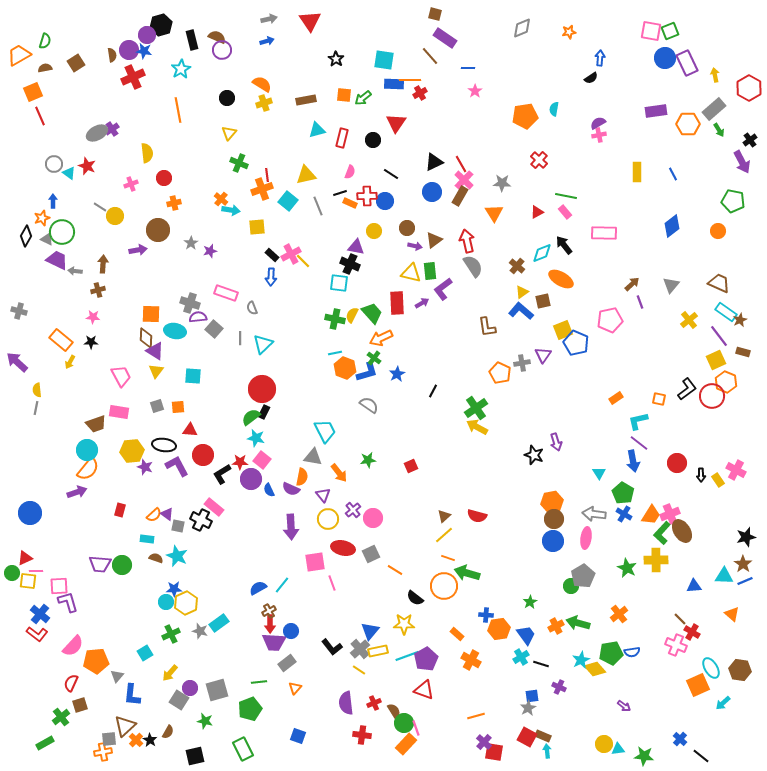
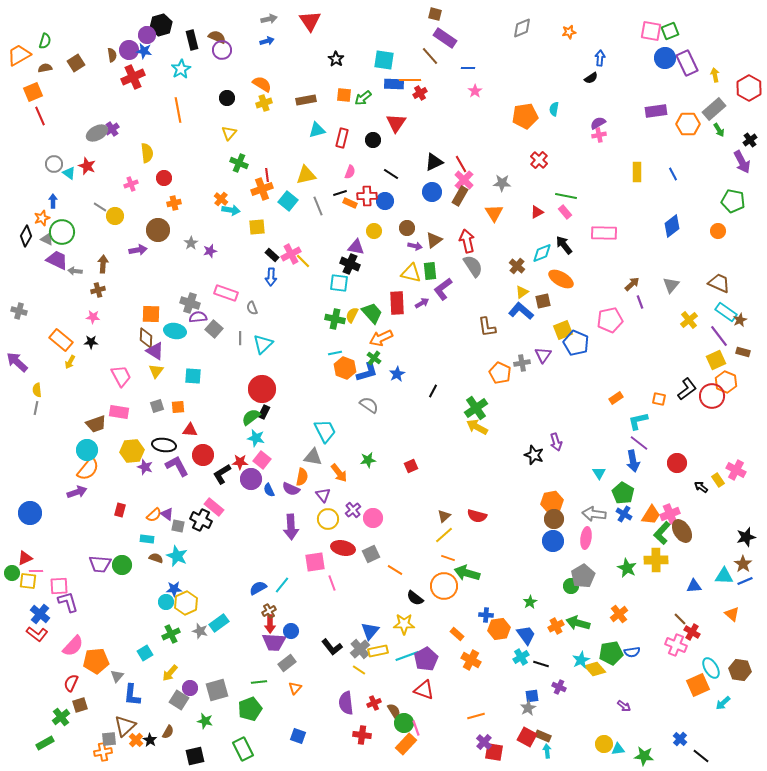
black arrow at (701, 475): moved 12 px down; rotated 128 degrees clockwise
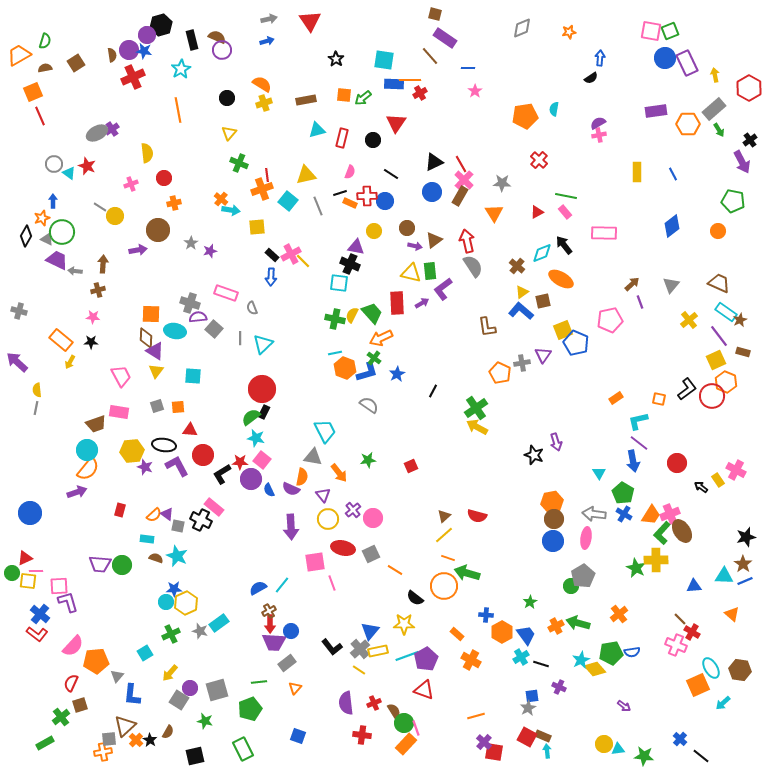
green star at (627, 568): moved 9 px right
orange hexagon at (499, 629): moved 3 px right, 3 px down; rotated 20 degrees counterclockwise
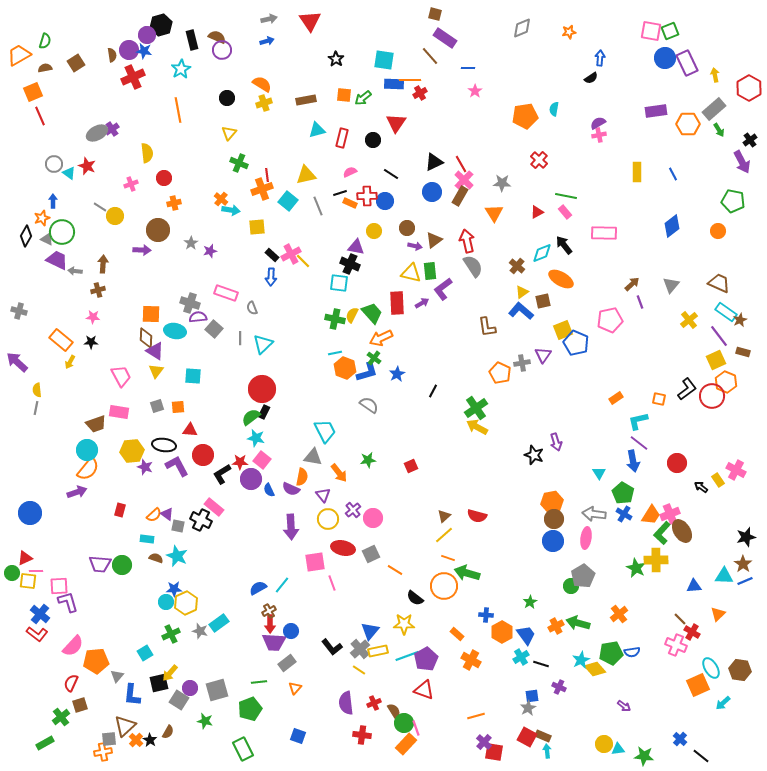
pink semicircle at (350, 172): rotated 136 degrees counterclockwise
purple arrow at (138, 250): moved 4 px right; rotated 12 degrees clockwise
orange triangle at (732, 614): moved 14 px left; rotated 35 degrees clockwise
black square at (195, 756): moved 36 px left, 73 px up
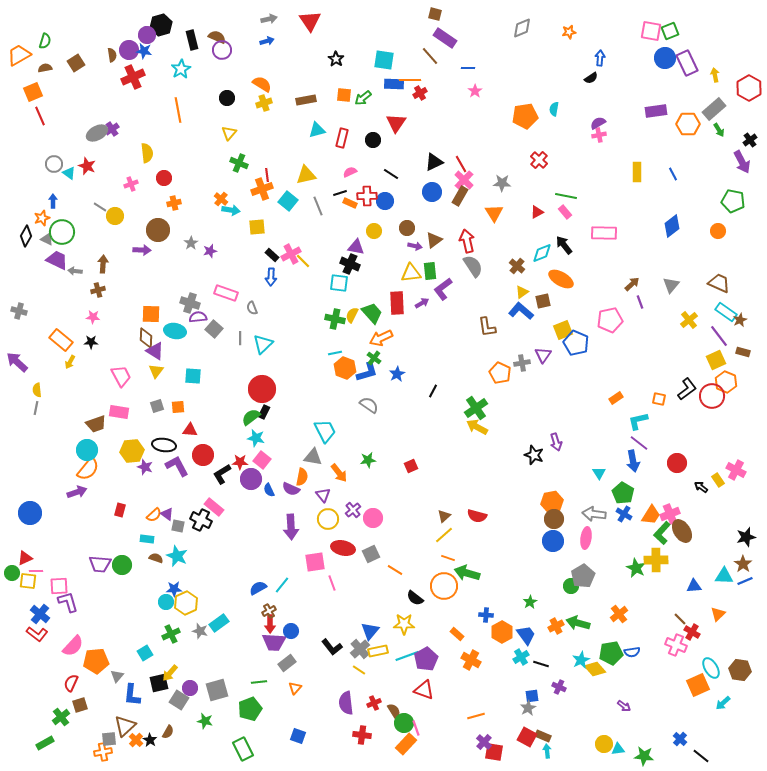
yellow triangle at (411, 273): rotated 20 degrees counterclockwise
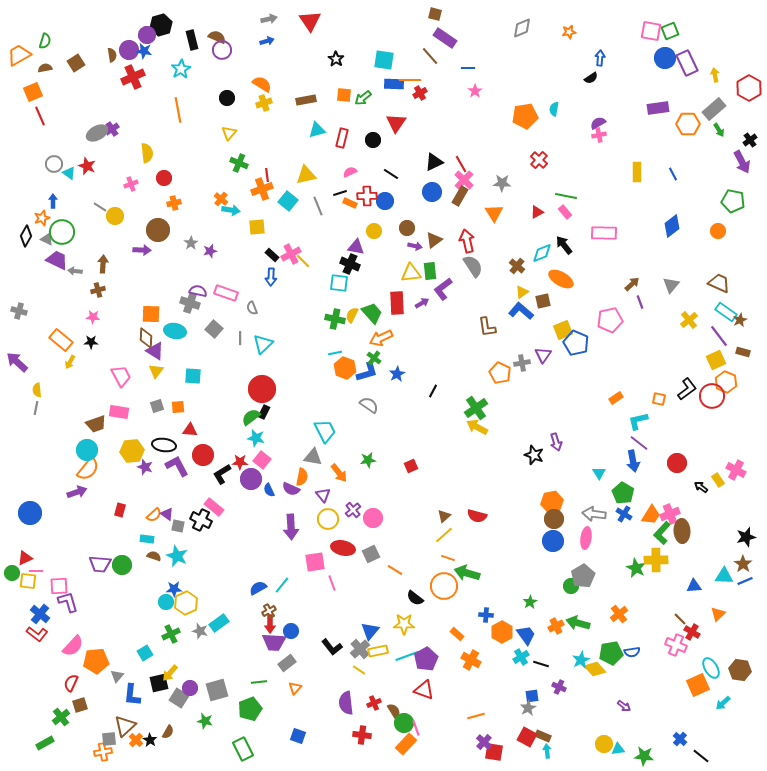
purple rectangle at (656, 111): moved 2 px right, 3 px up
purple semicircle at (198, 317): moved 26 px up; rotated 18 degrees clockwise
brown ellipse at (682, 531): rotated 30 degrees clockwise
brown semicircle at (156, 558): moved 2 px left, 2 px up
gray square at (179, 700): moved 2 px up
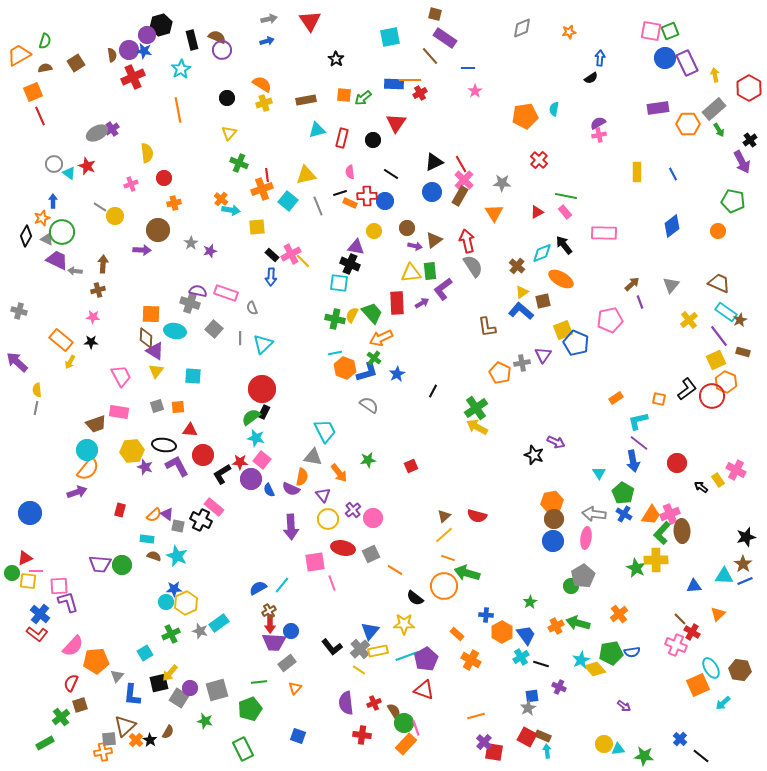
cyan square at (384, 60): moved 6 px right, 23 px up; rotated 20 degrees counterclockwise
pink semicircle at (350, 172): rotated 72 degrees counterclockwise
purple arrow at (556, 442): rotated 48 degrees counterclockwise
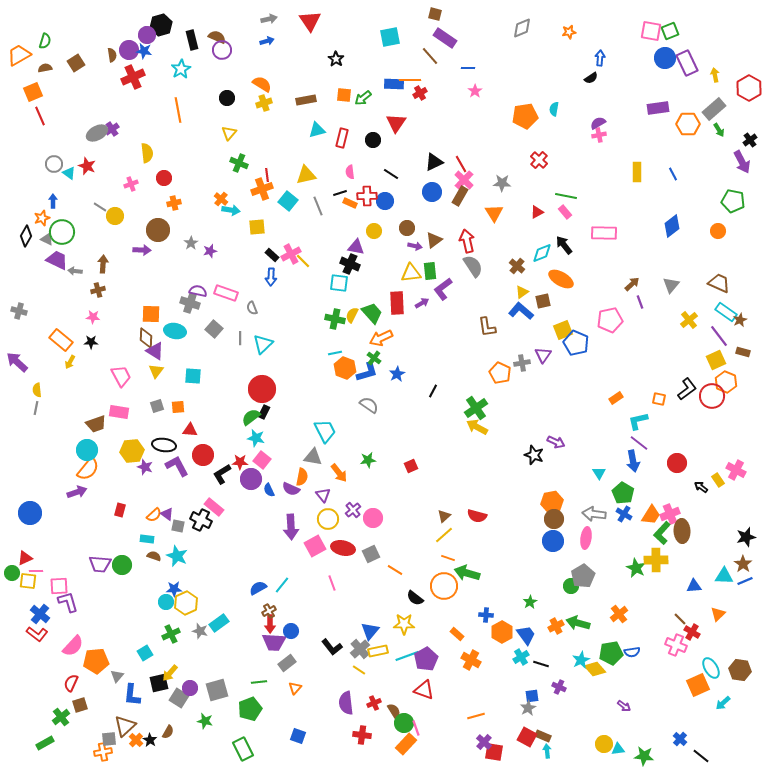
pink square at (315, 562): moved 16 px up; rotated 20 degrees counterclockwise
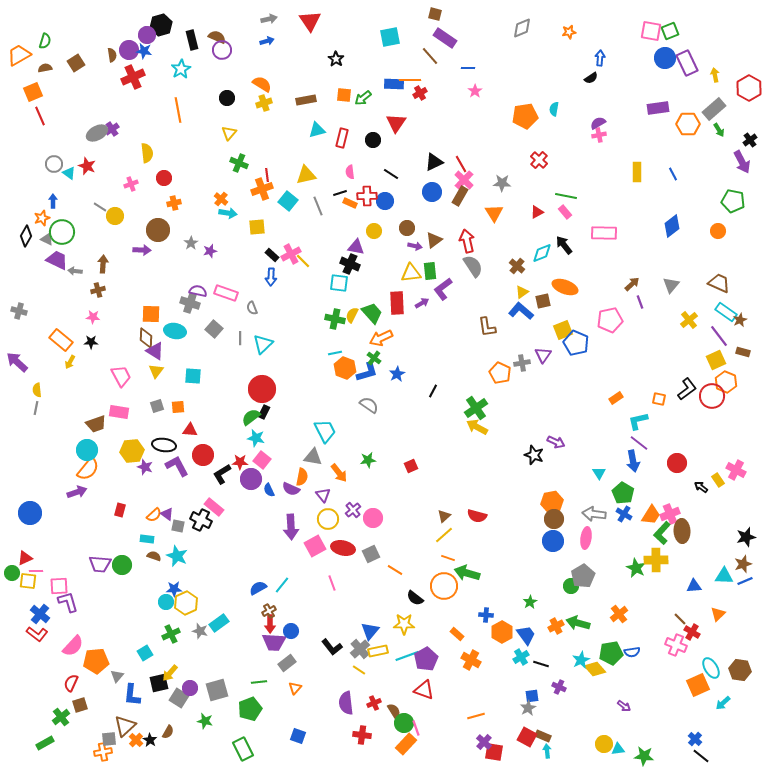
cyan arrow at (231, 210): moved 3 px left, 3 px down
orange ellipse at (561, 279): moved 4 px right, 8 px down; rotated 10 degrees counterclockwise
brown star at (743, 564): rotated 18 degrees clockwise
blue cross at (680, 739): moved 15 px right
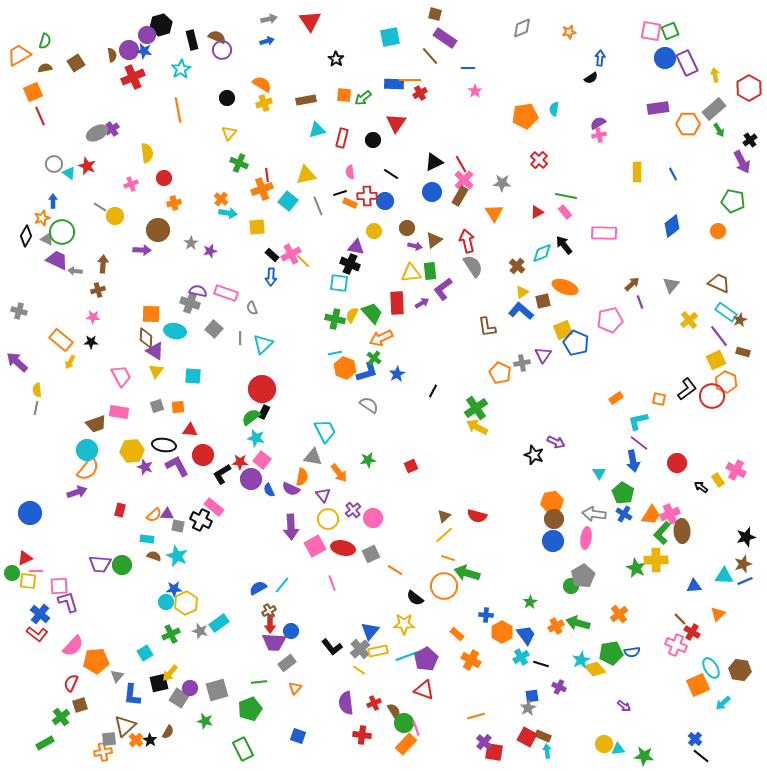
purple triangle at (167, 514): rotated 32 degrees counterclockwise
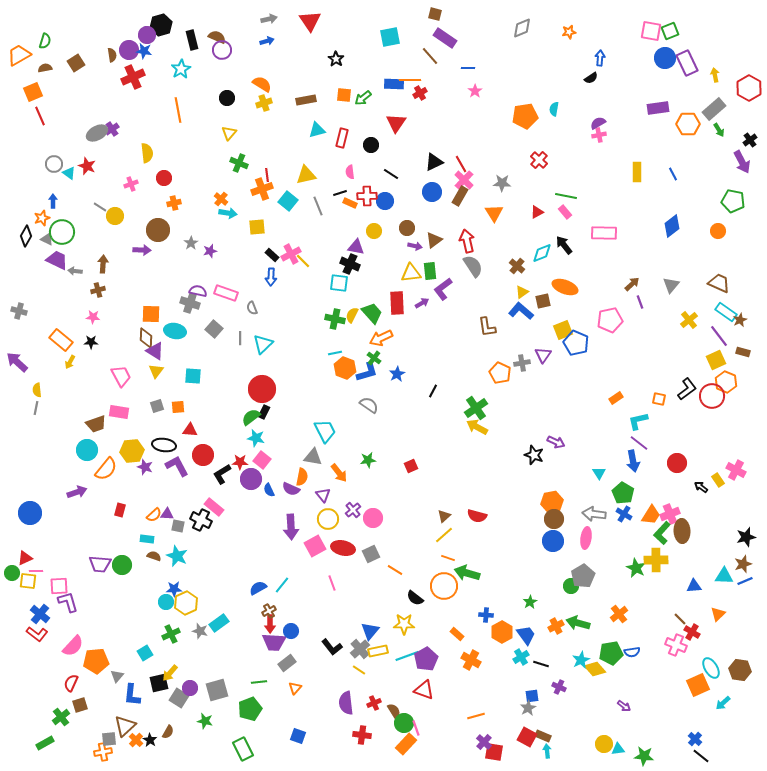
black circle at (373, 140): moved 2 px left, 5 px down
orange semicircle at (88, 469): moved 18 px right
